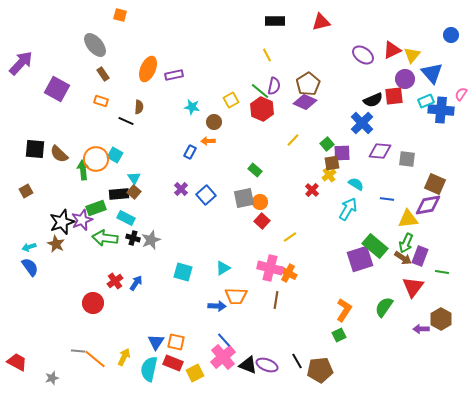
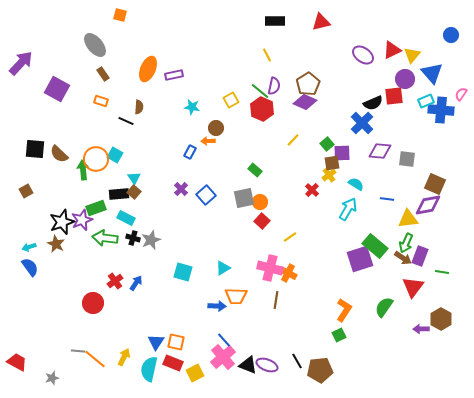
black semicircle at (373, 100): moved 3 px down
brown circle at (214, 122): moved 2 px right, 6 px down
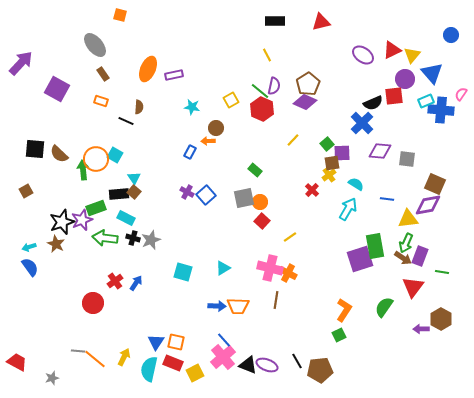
purple cross at (181, 189): moved 6 px right, 3 px down; rotated 16 degrees counterclockwise
green rectangle at (375, 246): rotated 40 degrees clockwise
orange trapezoid at (236, 296): moved 2 px right, 10 px down
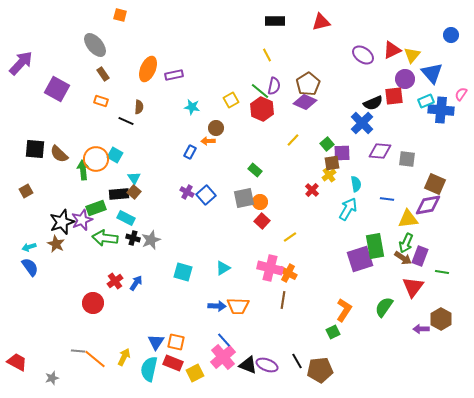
cyan semicircle at (356, 184): rotated 49 degrees clockwise
brown line at (276, 300): moved 7 px right
green square at (339, 335): moved 6 px left, 3 px up
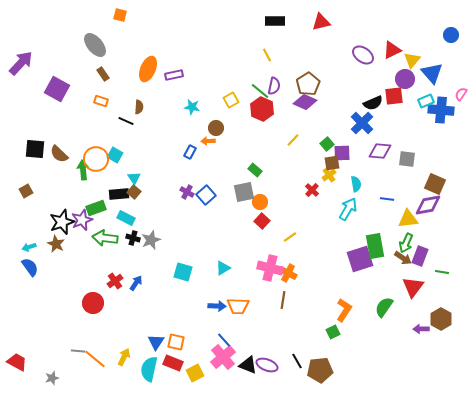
yellow triangle at (412, 55): moved 5 px down
gray square at (244, 198): moved 6 px up
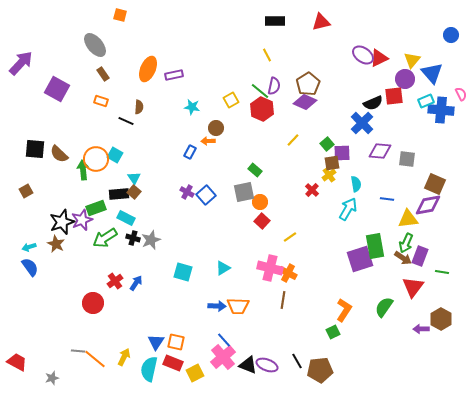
red triangle at (392, 50): moved 13 px left, 8 px down
pink semicircle at (461, 94): rotated 120 degrees clockwise
green arrow at (105, 238): rotated 40 degrees counterclockwise
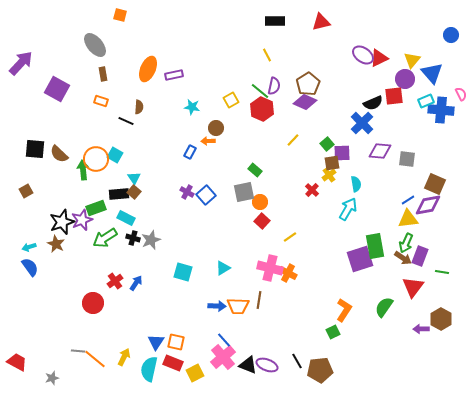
brown rectangle at (103, 74): rotated 24 degrees clockwise
blue line at (387, 199): moved 21 px right, 1 px down; rotated 40 degrees counterclockwise
brown line at (283, 300): moved 24 px left
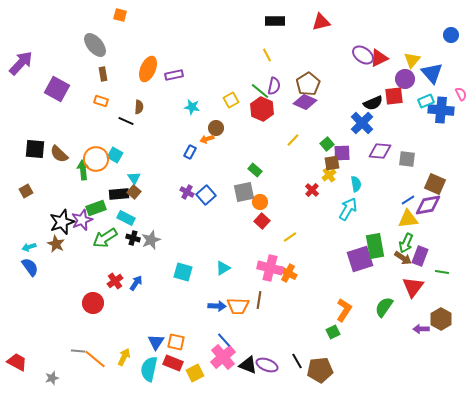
orange arrow at (208, 141): moved 1 px left, 2 px up; rotated 16 degrees counterclockwise
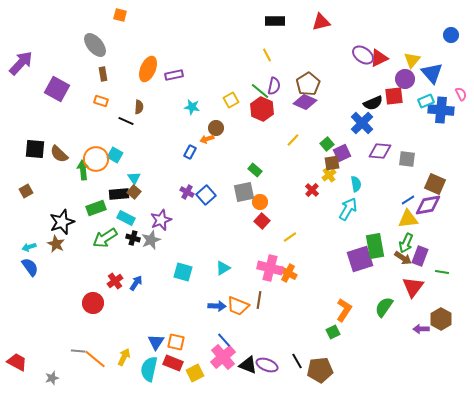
purple square at (342, 153): rotated 24 degrees counterclockwise
purple star at (82, 220): moved 79 px right
orange trapezoid at (238, 306): rotated 20 degrees clockwise
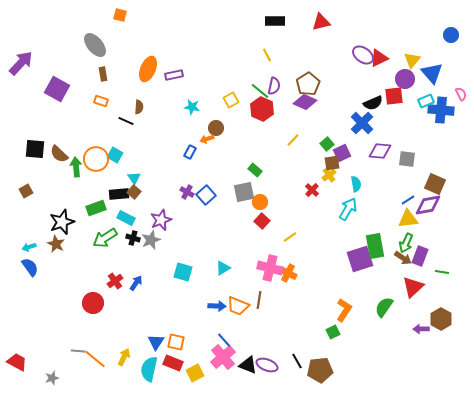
green arrow at (83, 170): moved 7 px left, 3 px up
red triangle at (413, 287): rotated 10 degrees clockwise
